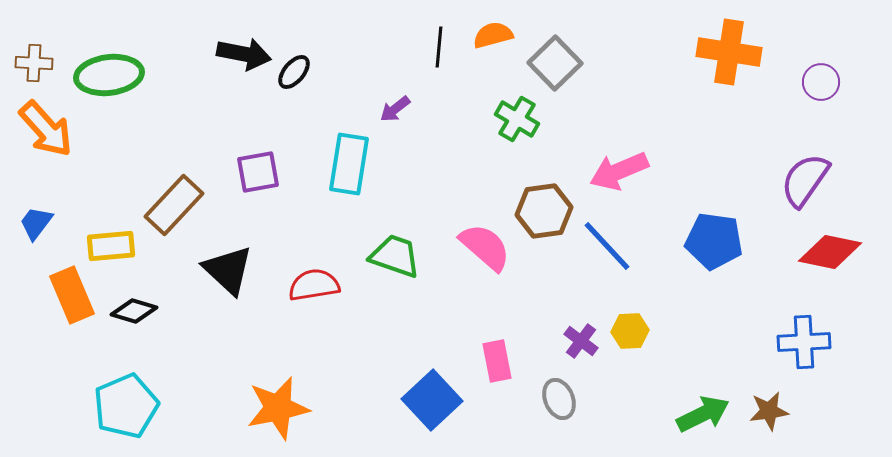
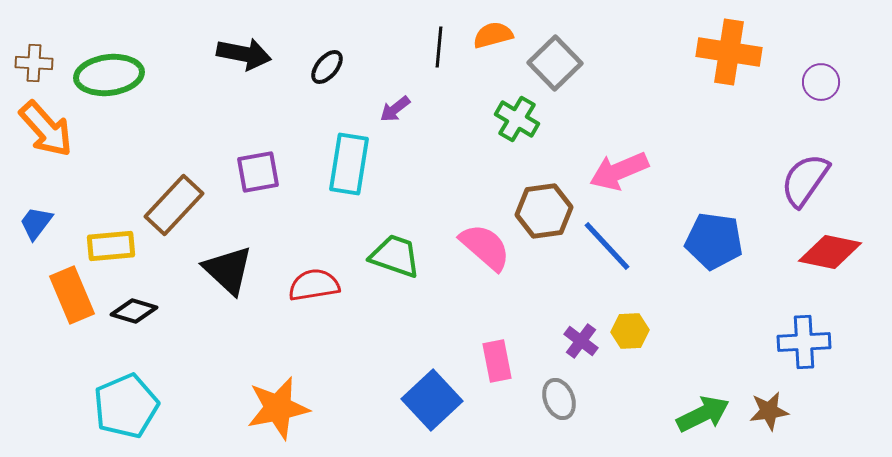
black ellipse: moved 33 px right, 5 px up
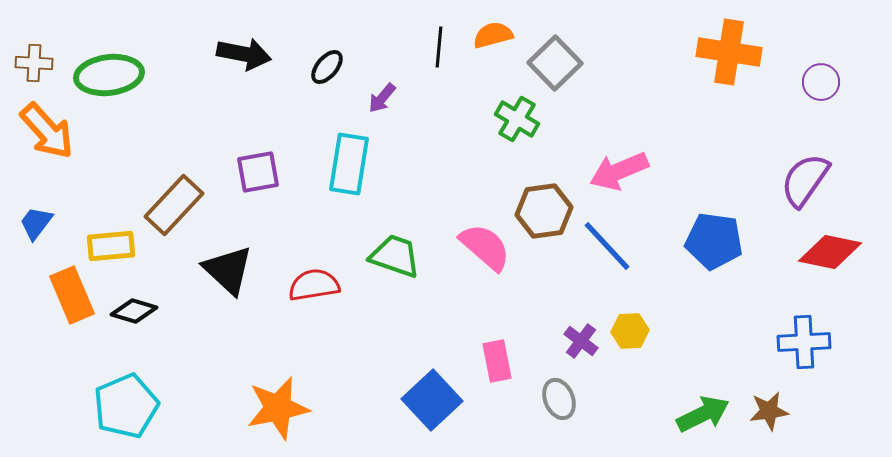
purple arrow: moved 13 px left, 11 px up; rotated 12 degrees counterclockwise
orange arrow: moved 1 px right, 2 px down
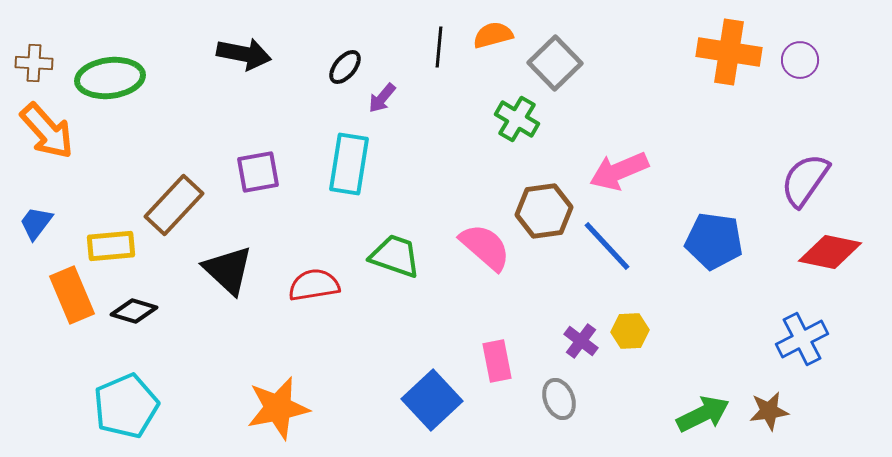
black ellipse: moved 18 px right
green ellipse: moved 1 px right, 3 px down
purple circle: moved 21 px left, 22 px up
blue cross: moved 2 px left, 3 px up; rotated 24 degrees counterclockwise
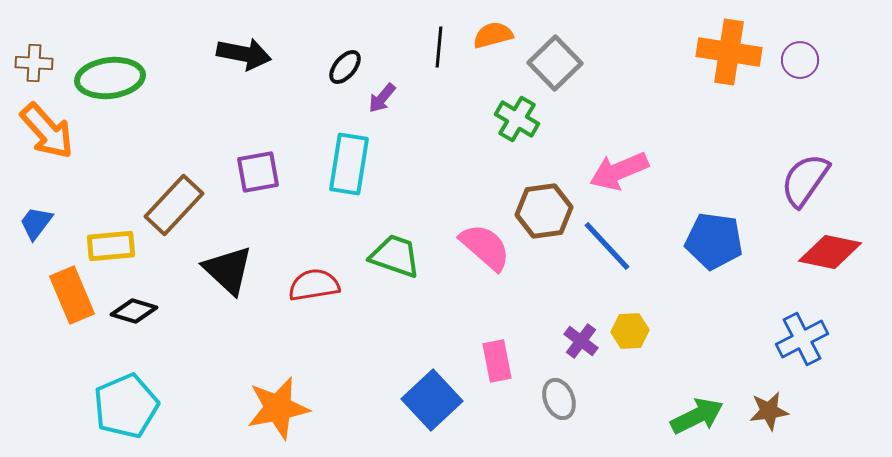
green arrow: moved 6 px left, 2 px down
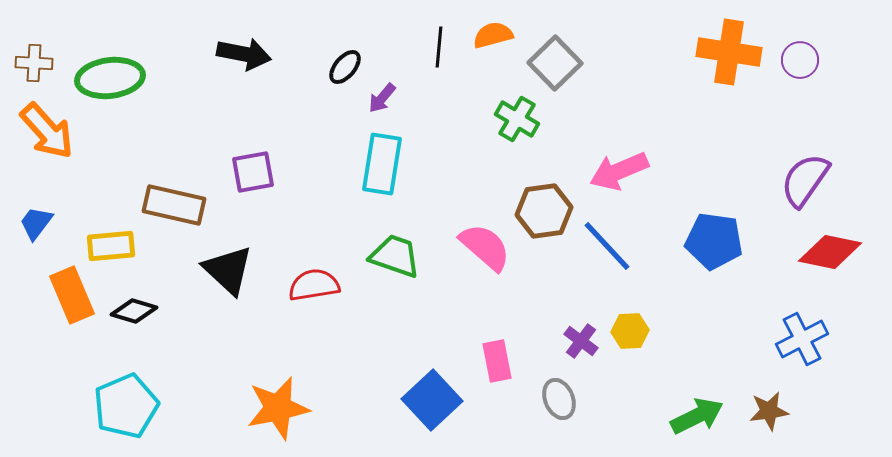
cyan rectangle: moved 33 px right
purple square: moved 5 px left
brown rectangle: rotated 60 degrees clockwise
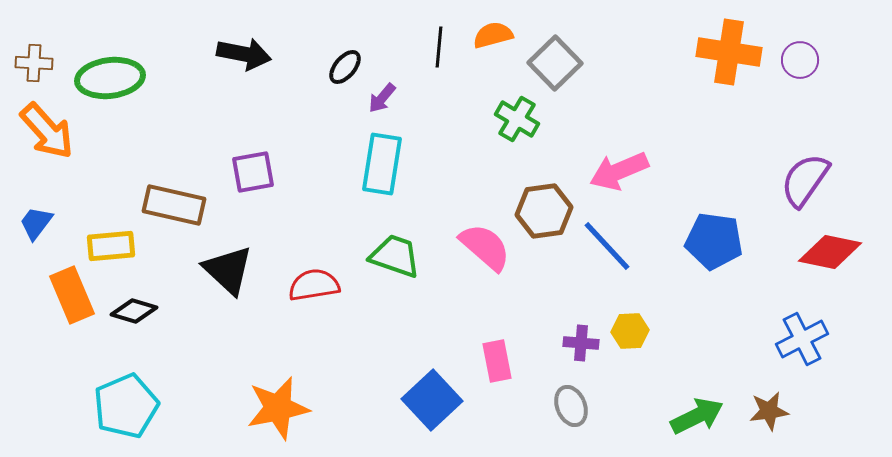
purple cross: moved 2 px down; rotated 32 degrees counterclockwise
gray ellipse: moved 12 px right, 7 px down
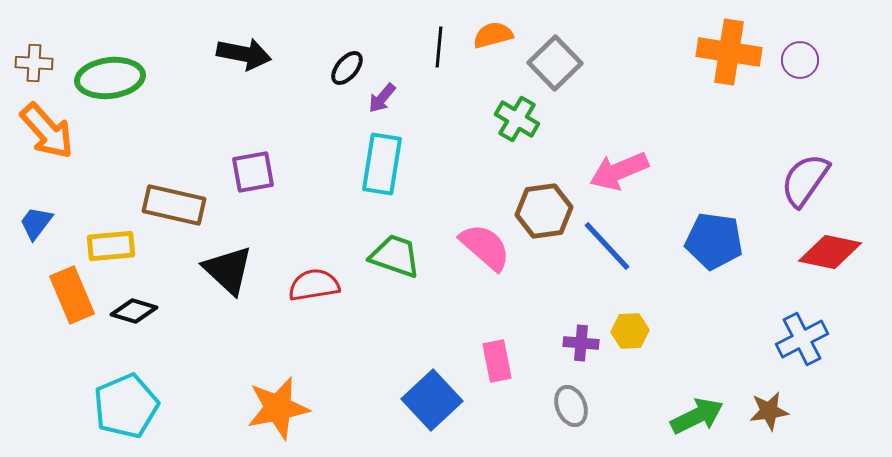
black ellipse: moved 2 px right, 1 px down
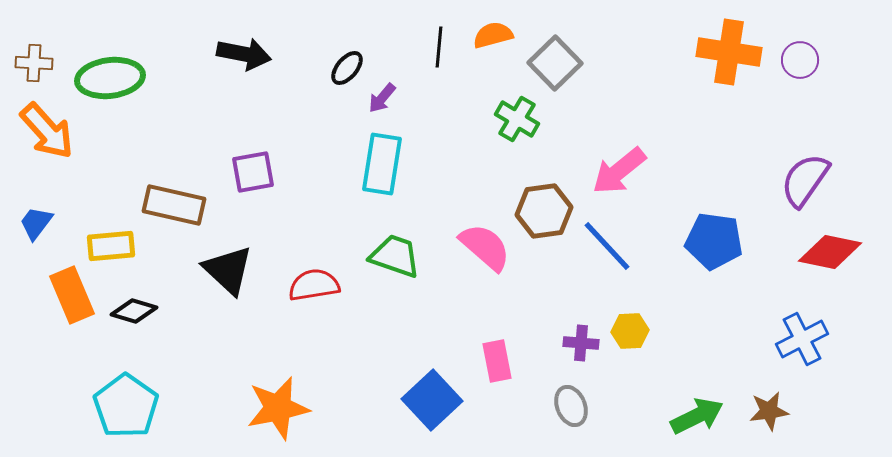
pink arrow: rotated 16 degrees counterclockwise
cyan pentagon: rotated 14 degrees counterclockwise
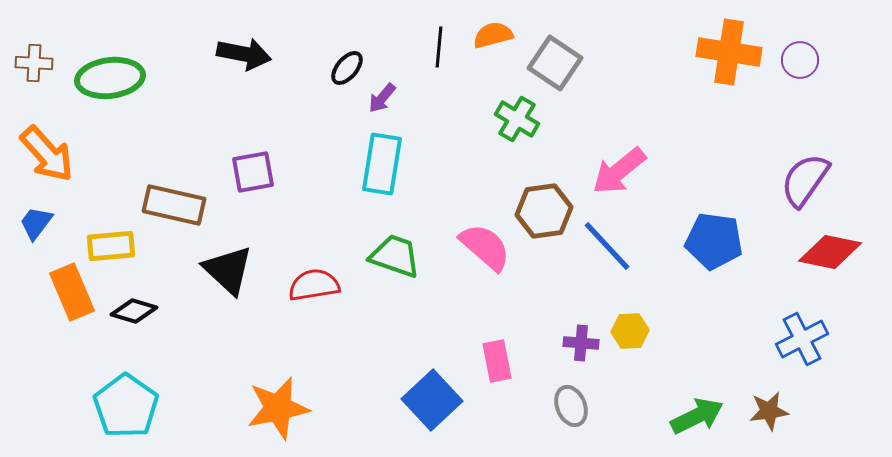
gray square: rotated 12 degrees counterclockwise
orange arrow: moved 23 px down
orange rectangle: moved 3 px up
